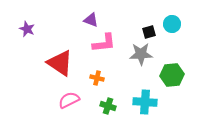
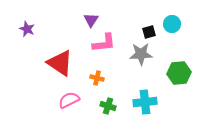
purple triangle: rotated 42 degrees clockwise
green hexagon: moved 7 px right, 2 px up
cyan cross: rotated 10 degrees counterclockwise
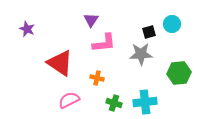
green cross: moved 6 px right, 3 px up
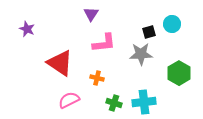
purple triangle: moved 6 px up
green hexagon: rotated 25 degrees counterclockwise
cyan cross: moved 1 px left
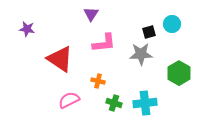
purple star: rotated 14 degrees counterclockwise
red triangle: moved 4 px up
orange cross: moved 1 px right, 3 px down
cyan cross: moved 1 px right, 1 px down
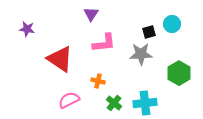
green cross: rotated 21 degrees clockwise
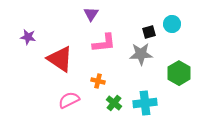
purple star: moved 1 px right, 8 px down
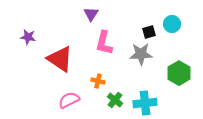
pink L-shape: rotated 110 degrees clockwise
green cross: moved 1 px right, 3 px up
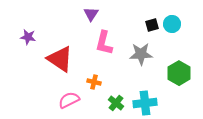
black square: moved 3 px right, 7 px up
orange cross: moved 4 px left, 1 px down
green cross: moved 1 px right, 3 px down
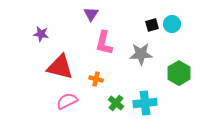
purple star: moved 13 px right, 3 px up
red triangle: moved 8 px down; rotated 20 degrees counterclockwise
orange cross: moved 2 px right, 3 px up
pink semicircle: moved 2 px left, 1 px down
